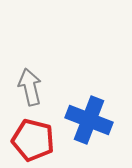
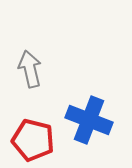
gray arrow: moved 18 px up
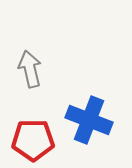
red pentagon: rotated 15 degrees counterclockwise
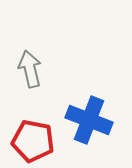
red pentagon: moved 1 px down; rotated 12 degrees clockwise
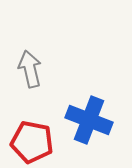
red pentagon: moved 1 px left, 1 px down
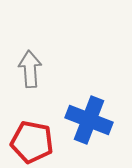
gray arrow: rotated 9 degrees clockwise
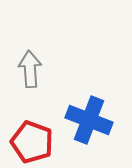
red pentagon: rotated 9 degrees clockwise
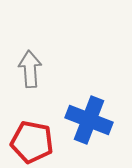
red pentagon: rotated 9 degrees counterclockwise
